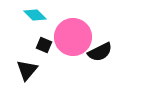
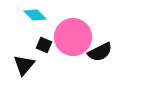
black triangle: moved 3 px left, 5 px up
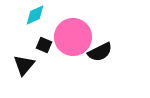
cyan diamond: rotated 70 degrees counterclockwise
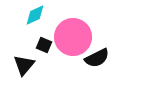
black semicircle: moved 3 px left, 6 px down
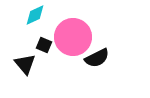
black triangle: moved 1 px right, 1 px up; rotated 20 degrees counterclockwise
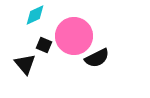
pink circle: moved 1 px right, 1 px up
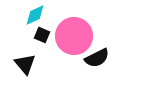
black square: moved 2 px left, 10 px up
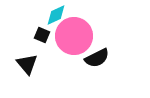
cyan diamond: moved 21 px right
black triangle: moved 2 px right
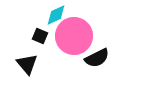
black square: moved 2 px left, 1 px down
